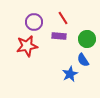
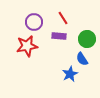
blue semicircle: moved 1 px left, 1 px up
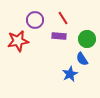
purple circle: moved 1 px right, 2 px up
red star: moved 9 px left, 5 px up
